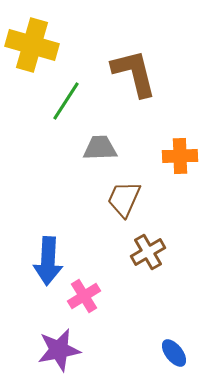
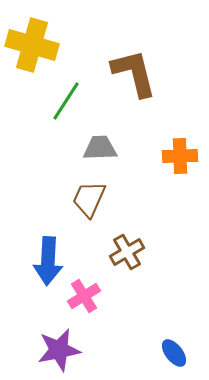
brown trapezoid: moved 35 px left
brown cross: moved 21 px left
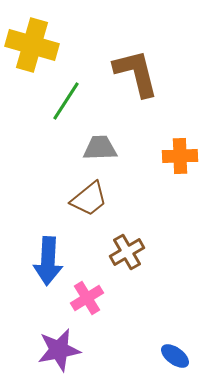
brown L-shape: moved 2 px right
brown trapezoid: rotated 153 degrees counterclockwise
pink cross: moved 3 px right, 2 px down
blue ellipse: moved 1 px right, 3 px down; rotated 16 degrees counterclockwise
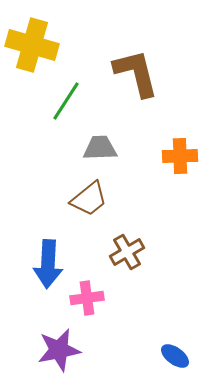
blue arrow: moved 3 px down
pink cross: rotated 24 degrees clockwise
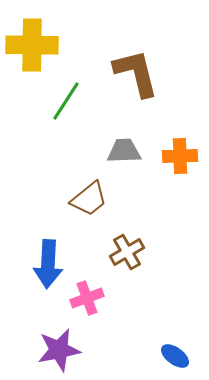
yellow cross: rotated 15 degrees counterclockwise
gray trapezoid: moved 24 px right, 3 px down
pink cross: rotated 12 degrees counterclockwise
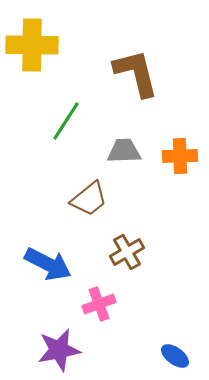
green line: moved 20 px down
blue arrow: rotated 66 degrees counterclockwise
pink cross: moved 12 px right, 6 px down
